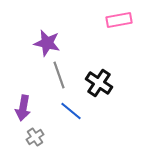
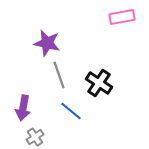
pink rectangle: moved 3 px right, 3 px up
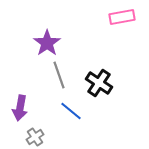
purple star: rotated 24 degrees clockwise
purple arrow: moved 3 px left
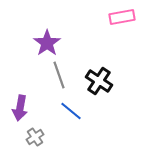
black cross: moved 2 px up
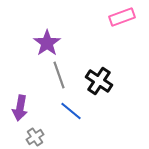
pink rectangle: rotated 10 degrees counterclockwise
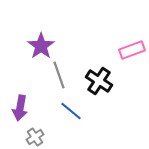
pink rectangle: moved 10 px right, 33 px down
purple star: moved 6 px left, 3 px down
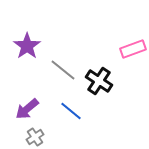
purple star: moved 14 px left
pink rectangle: moved 1 px right, 1 px up
gray line: moved 4 px right, 5 px up; rotated 32 degrees counterclockwise
purple arrow: moved 7 px right, 1 px down; rotated 40 degrees clockwise
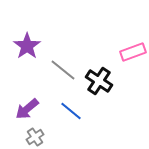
pink rectangle: moved 3 px down
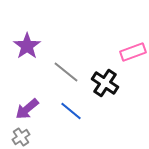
gray line: moved 3 px right, 2 px down
black cross: moved 6 px right, 2 px down
gray cross: moved 14 px left
